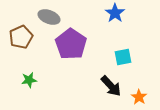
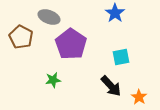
brown pentagon: rotated 20 degrees counterclockwise
cyan square: moved 2 px left
green star: moved 24 px right
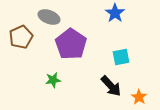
brown pentagon: rotated 20 degrees clockwise
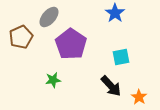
gray ellipse: rotated 70 degrees counterclockwise
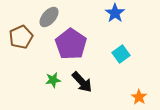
cyan square: moved 3 px up; rotated 24 degrees counterclockwise
black arrow: moved 29 px left, 4 px up
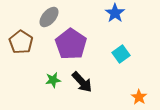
brown pentagon: moved 5 px down; rotated 15 degrees counterclockwise
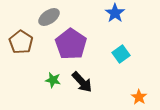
gray ellipse: rotated 15 degrees clockwise
green star: rotated 21 degrees clockwise
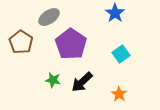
black arrow: rotated 90 degrees clockwise
orange star: moved 20 px left, 3 px up
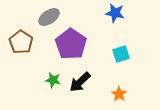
blue star: rotated 24 degrees counterclockwise
cyan square: rotated 18 degrees clockwise
black arrow: moved 2 px left
